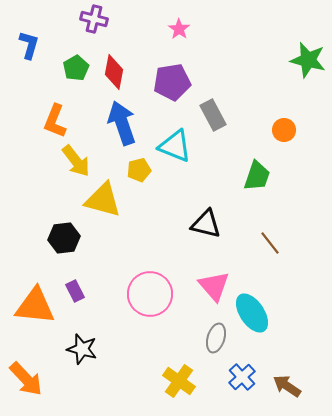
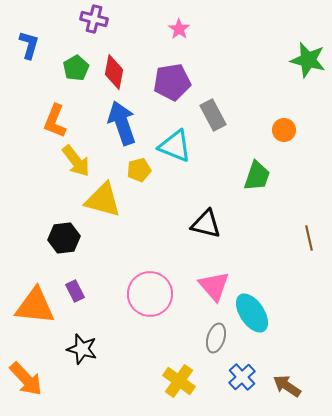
brown line: moved 39 px right, 5 px up; rotated 25 degrees clockwise
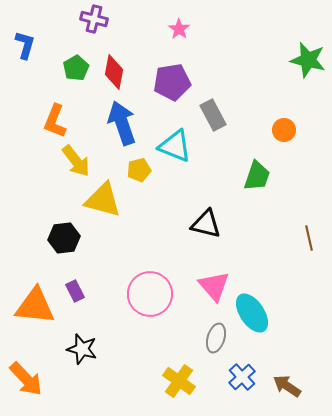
blue L-shape: moved 4 px left
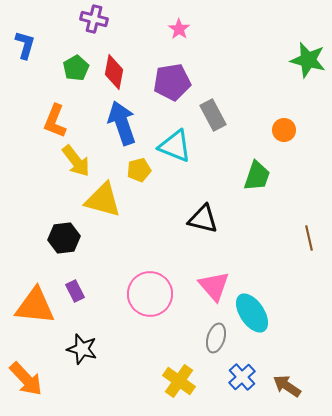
black triangle: moved 3 px left, 5 px up
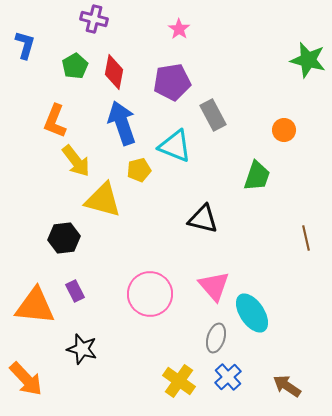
green pentagon: moved 1 px left, 2 px up
brown line: moved 3 px left
blue cross: moved 14 px left
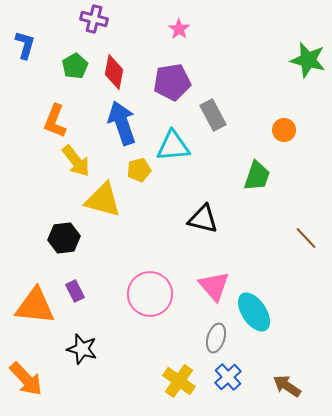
cyan triangle: moved 2 px left; rotated 27 degrees counterclockwise
brown line: rotated 30 degrees counterclockwise
cyan ellipse: moved 2 px right, 1 px up
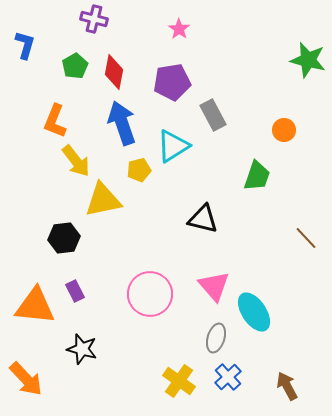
cyan triangle: rotated 27 degrees counterclockwise
yellow triangle: rotated 27 degrees counterclockwise
brown arrow: rotated 28 degrees clockwise
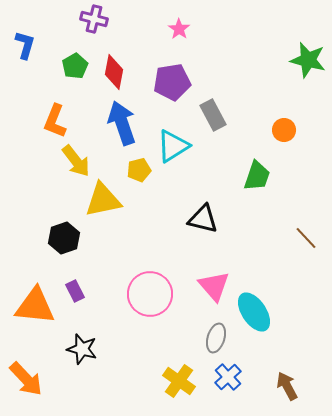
black hexagon: rotated 12 degrees counterclockwise
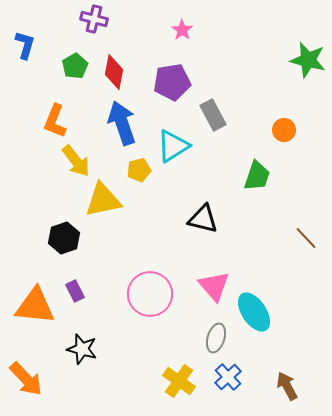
pink star: moved 3 px right, 1 px down
